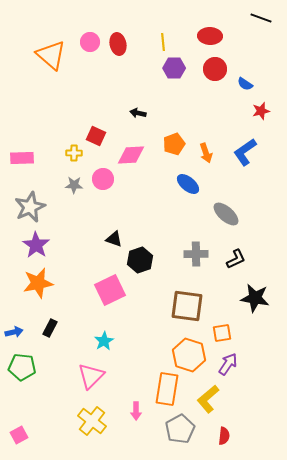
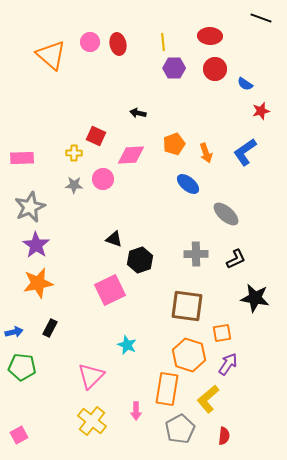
cyan star at (104, 341): moved 23 px right, 4 px down; rotated 18 degrees counterclockwise
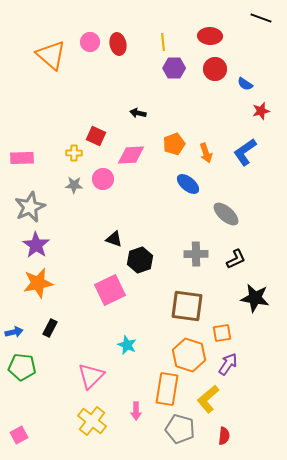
gray pentagon at (180, 429): rotated 28 degrees counterclockwise
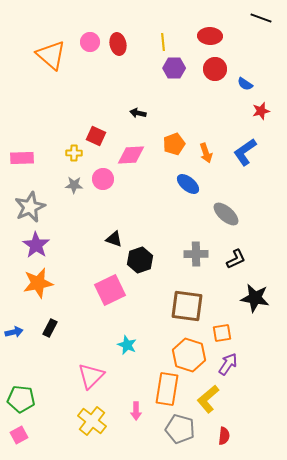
green pentagon at (22, 367): moved 1 px left, 32 px down
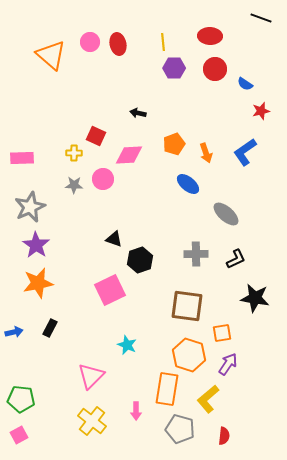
pink diamond at (131, 155): moved 2 px left
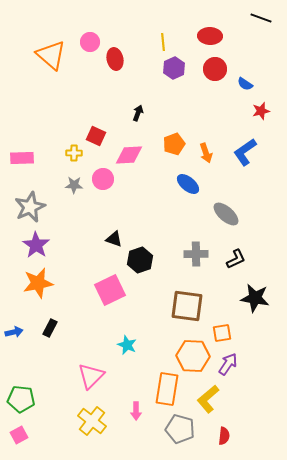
red ellipse at (118, 44): moved 3 px left, 15 px down
purple hexagon at (174, 68): rotated 25 degrees counterclockwise
black arrow at (138, 113): rotated 98 degrees clockwise
orange hexagon at (189, 355): moved 4 px right, 1 px down; rotated 16 degrees counterclockwise
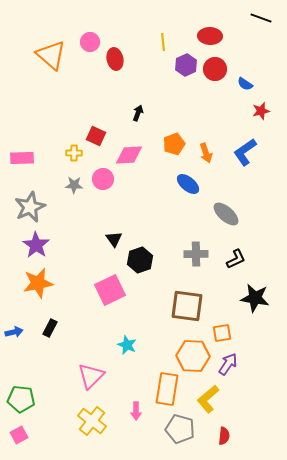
purple hexagon at (174, 68): moved 12 px right, 3 px up
black triangle at (114, 239): rotated 36 degrees clockwise
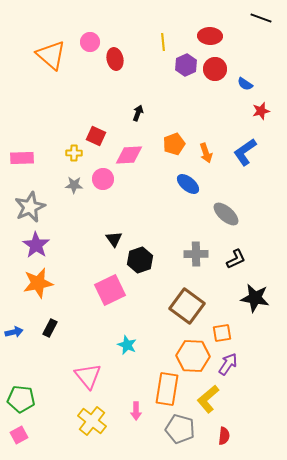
brown square at (187, 306): rotated 28 degrees clockwise
pink triangle at (91, 376): moved 3 px left; rotated 24 degrees counterclockwise
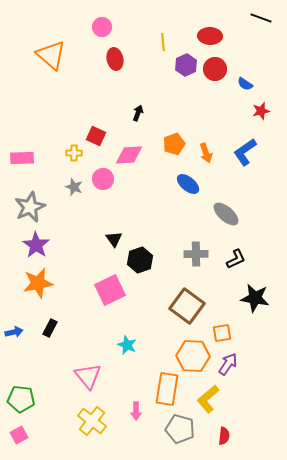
pink circle at (90, 42): moved 12 px right, 15 px up
gray star at (74, 185): moved 2 px down; rotated 18 degrees clockwise
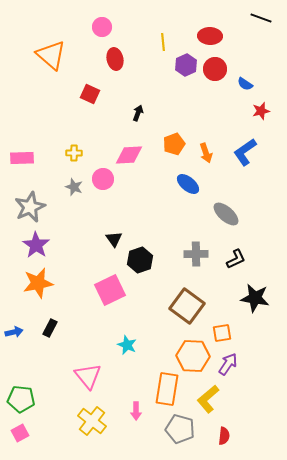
red square at (96, 136): moved 6 px left, 42 px up
pink square at (19, 435): moved 1 px right, 2 px up
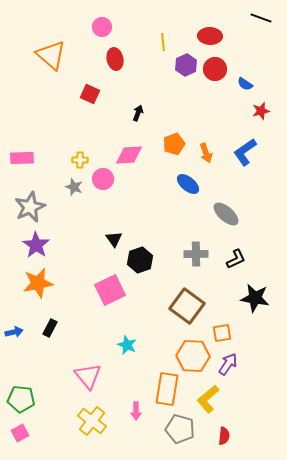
yellow cross at (74, 153): moved 6 px right, 7 px down
